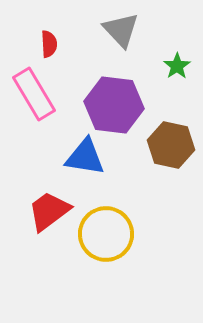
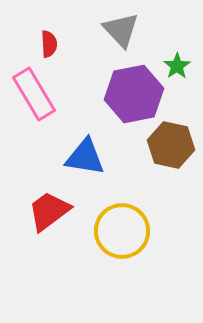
purple hexagon: moved 20 px right, 11 px up; rotated 18 degrees counterclockwise
yellow circle: moved 16 px right, 3 px up
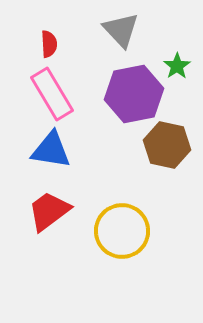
pink rectangle: moved 18 px right
brown hexagon: moved 4 px left
blue triangle: moved 34 px left, 7 px up
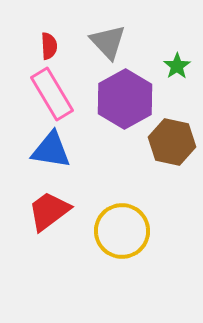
gray triangle: moved 13 px left, 12 px down
red semicircle: moved 2 px down
purple hexagon: moved 9 px left, 5 px down; rotated 18 degrees counterclockwise
brown hexagon: moved 5 px right, 3 px up
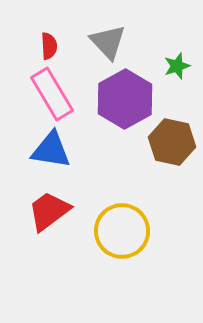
green star: rotated 16 degrees clockwise
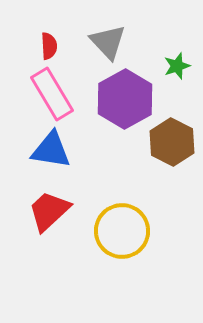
brown hexagon: rotated 15 degrees clockwise
red trapezoid: rotated 6 degrees counterclockwise
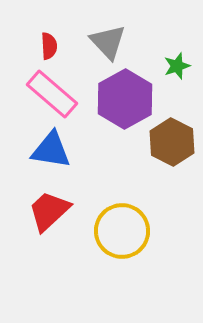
pink rectangle: rotated 18 degrees counterclockwise
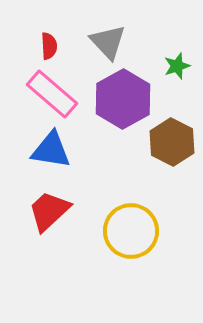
purple hexagon: moved 2 px left
yellow circle: moved 9 px right
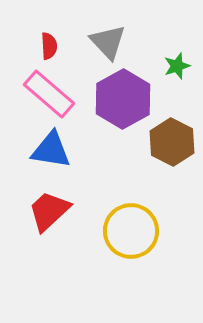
pink rectangle: moved 3 px left
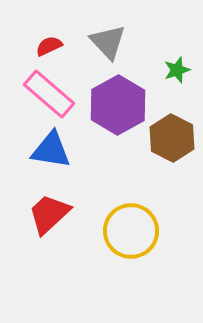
red semicircle: rotated 112 degrees counterclockwise
green star: moved 4 px down
purple hexagon: moved 5 px left, 6 px down
brown hexagon: moved 4 px up
red trapezoid: moved 3 px down
